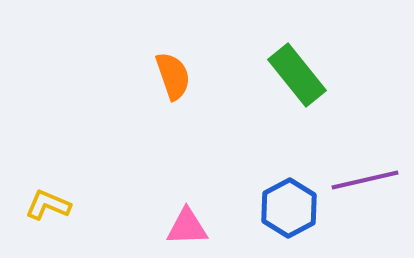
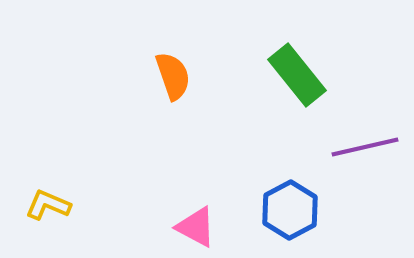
purple line: moved 33 px up
blue hexagon: moved 1 px right, 2 px down
pink triangle: moved 9 px right; rotated 30 degrees clockwise
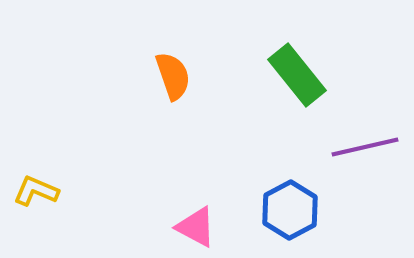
yellow L-shape: moved 12 px left, 14 px up
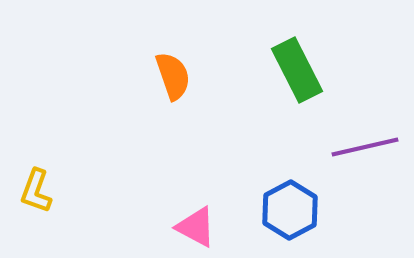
green rectangle: moved 5 px up; rotated 12 degrees clockwise
yellow L-shape: rotated 93 degrees counterclockwise
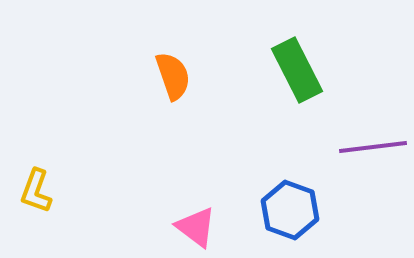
purple line: moved 8 px right; rotated 6 degrees clockwise
blue hexagon: rotated 12 degrees counterclockwise
pink triangle: rotated 9 degrees clockwise
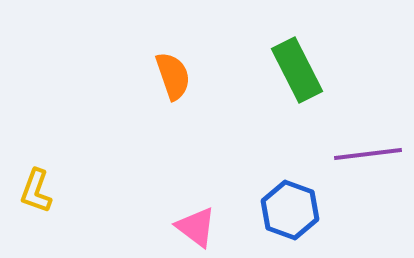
purple line: moved 5 px left, 7 px down
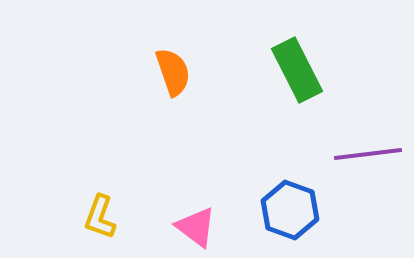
orange semicircle: moved 4 px up
yellow L-shape: moved 64 px right, 26 px down
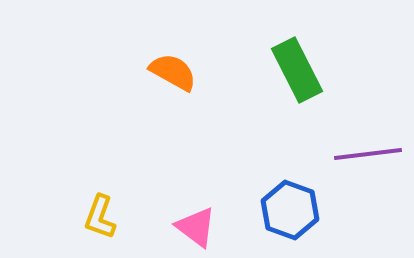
orange semicircle: rotated 42 degrees counterclockwise
